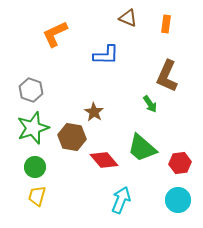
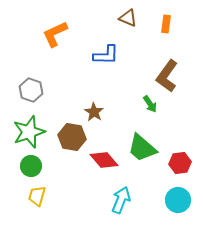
brown L-shape: rotated 12 degrees clockwise
green star: moved 4 px left, 4 px down
green circle: moved 4 px left, 1 px up
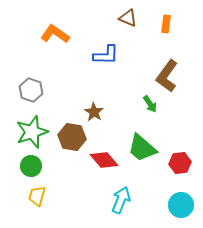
orange L-shape: rotated 60 degrees clockwise
green star: moved 3 px right
cyan circle: moved 3 px right, 5 px down
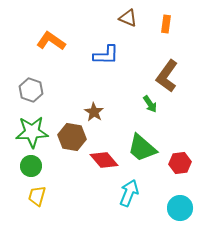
orange L-shape: moved 4 px left, 7 px down
green star: rotated 16 degrees clockwise
cyan arrow: moved 8 px right, 7 px up
cyan circle: moved 1 px left, 3 px down
